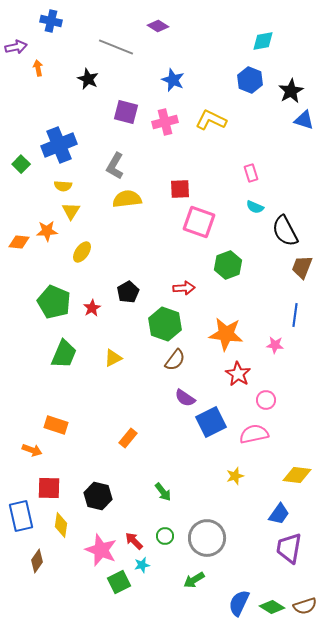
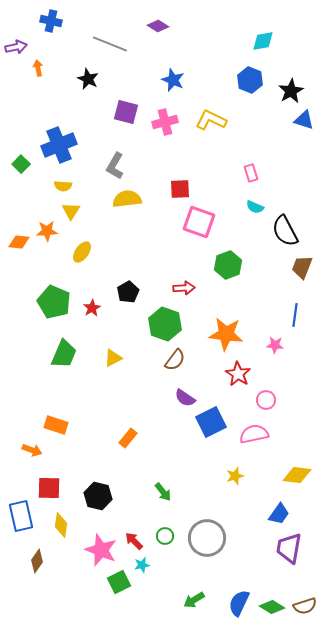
gray line at (116, 47): moved 6 px left, 3 px up
green arrow at (194, 580): moved 20 px down
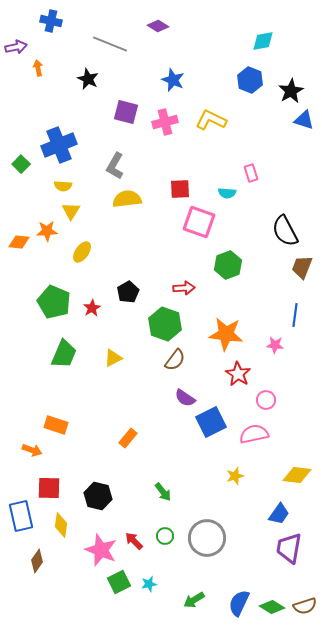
cyan semicircle at (255, 207): moved 28 px left, 14 px up; rotated 18 degrees counterclockwise
cyan star at (142, 565): moved 7 px right, 19 px down
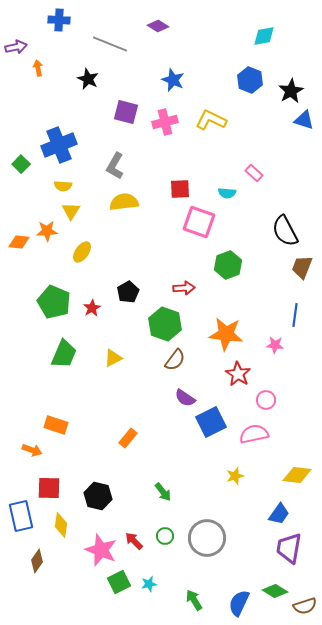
blue cross at (51, 21): moved 8 px right, 1 px up; rotated 10 degrees counterclockwise
cyan diamond at (263, 41): moved 1 px right, 5 px up
pink rectangle at (251, 173): moved 3 px right; rotated 30 degrees counterclockwise
yellow semicircle at (127, 199): moved 3 px left, 3 px down
green arrow at (194, 600): rotated 90 degrees clockwise
green diamond at (272, 607): moved 3 px right, 16 px up
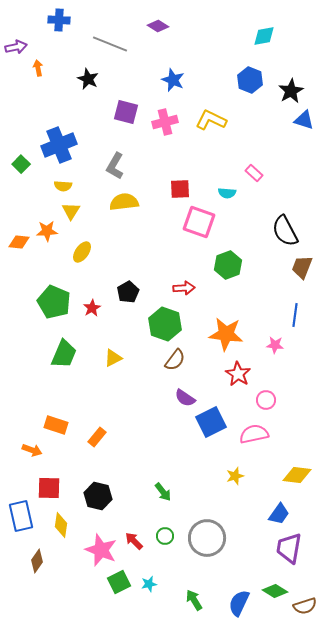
orange rectangle at (128, 438): moved 31 px left, 1 px up
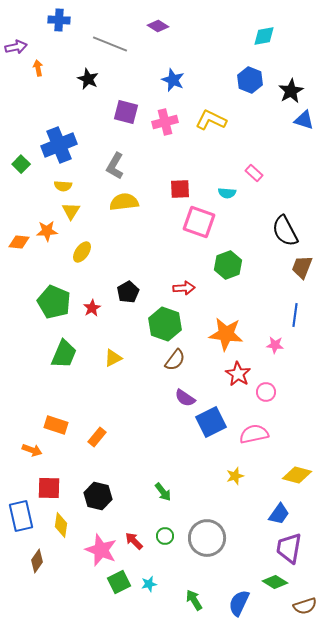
pink circle at (266, 400): moved 8 px up
yellow diamond at (297, 475): rotated 8 degrees clockwise
green diamond at (275, 591): moved 9 px up
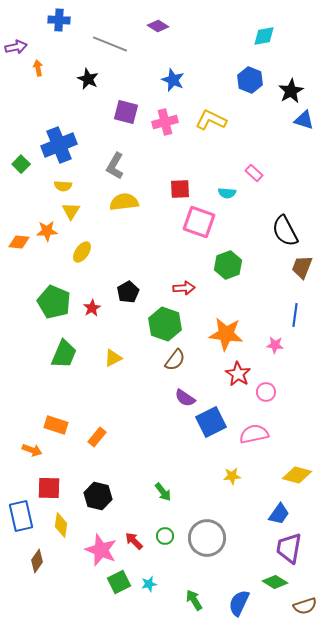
yellow star at (235, 476): moved 3 px left; rotated 12 degrees clockwise
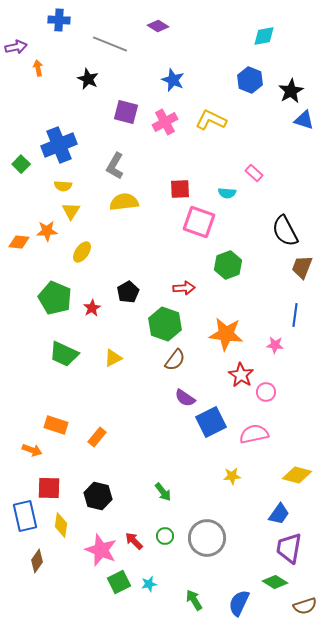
pink cross at (165, 122): rotated 15 degrees counterclockwise
green pentagon at (54, 302): moved 1 px right, 4 px up
green trapezoid at (64, 354): rotated 92 degrees clockwise
red star at (238, 374): moved 3 px right, 1 px down
blue rectangle at (21, 516): moved 4 px right
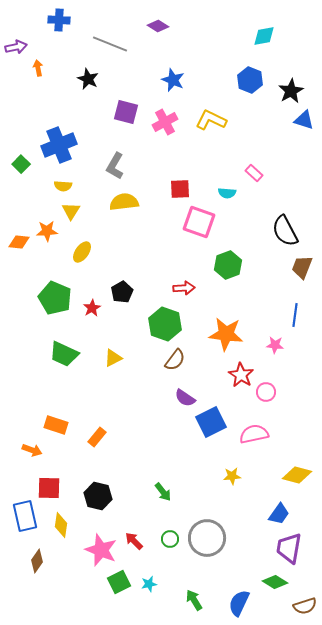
black pentagon at (128, 292): moved 6 px left
green circle at (165, 536): moved 5 px right, 3 px down
